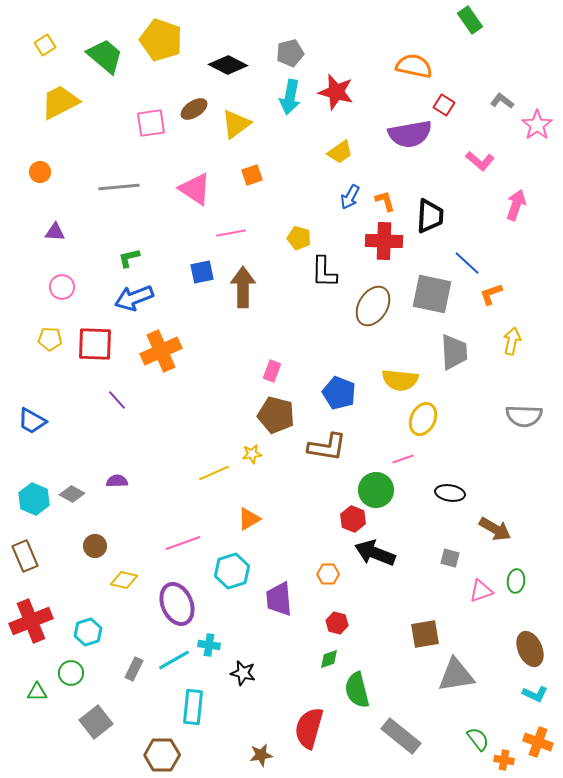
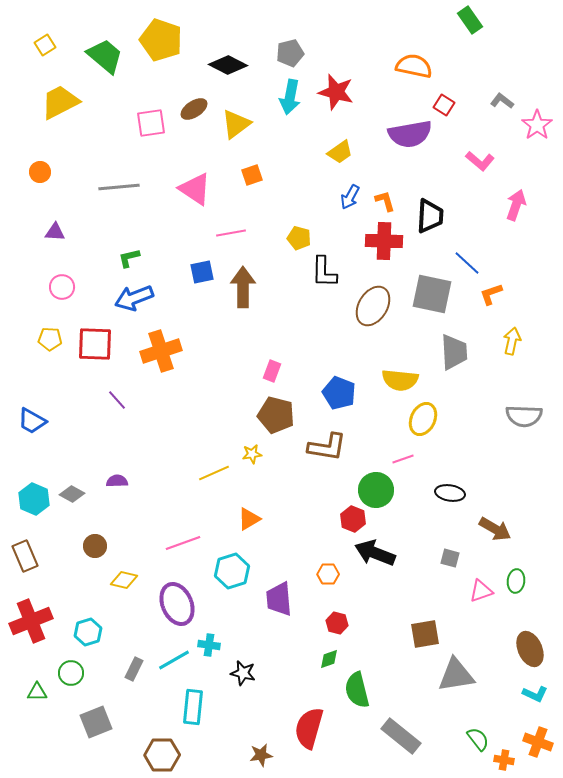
orange cross at (161, 351): rotated 6 degrees clockwise
gray square at (96, 722): rotated 16 degrees clockwise
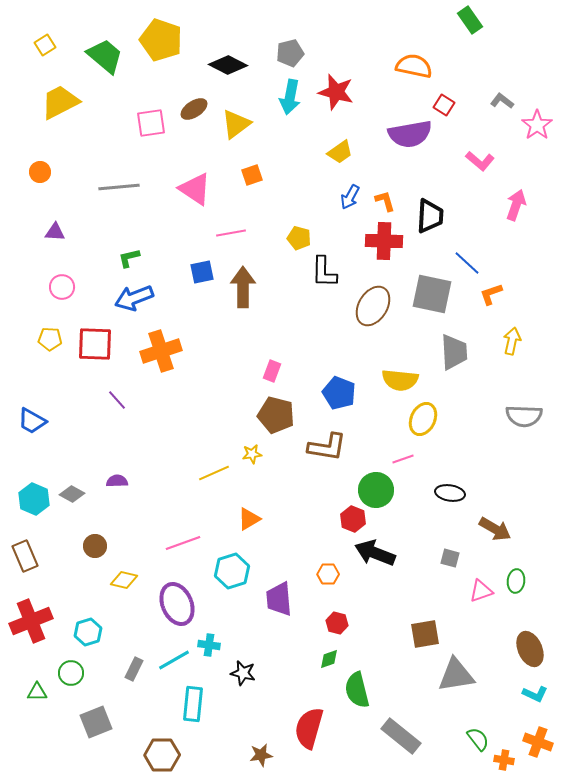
cyan rectangle at (193, 707): moved 3 px up
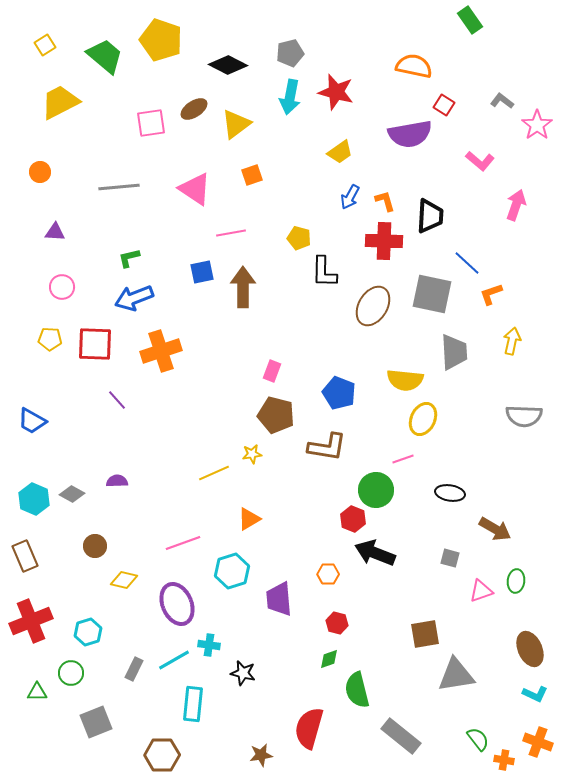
yellow semicircle at (400, 380): moved 5 px right
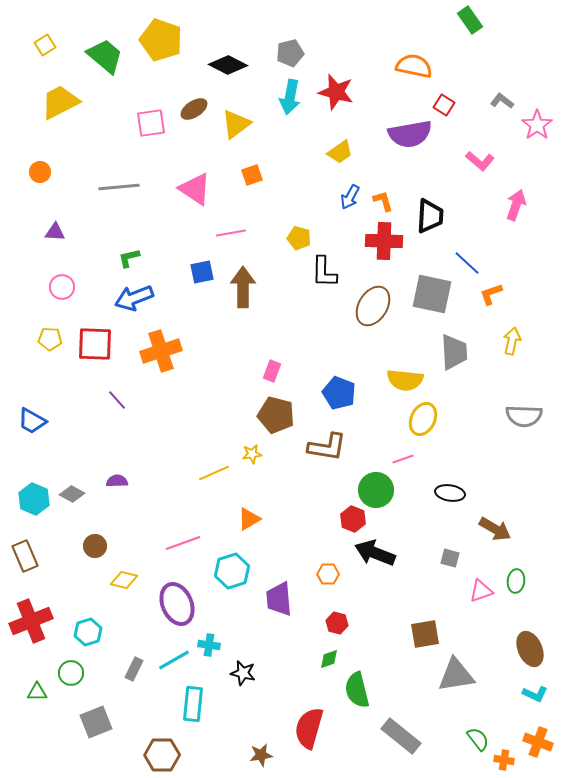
orange L-shape at (385, 201): moved 2 px left
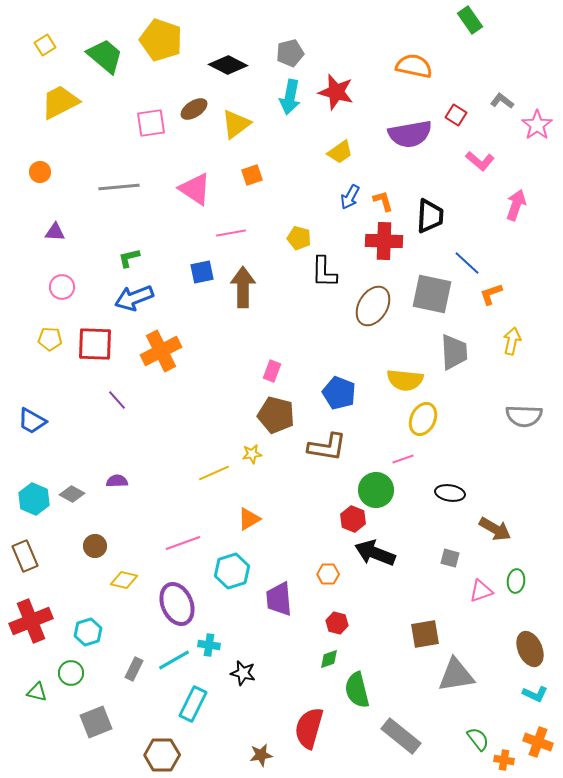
red square at (444, 105): moved 12 px right, 10 px down
orange cross at (161, 351): rotated 9 degrees counterclockwise
green triangle at (37, 692): rotated 15 degrees clockwise
cyan rectangle at (193, 704): rotated 20 degrees clockwise
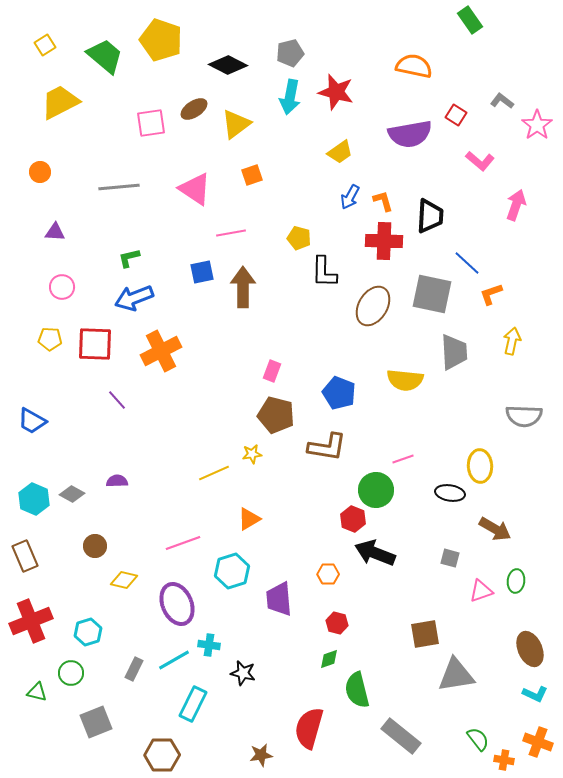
yellow ellipse at (423, 419): moved 57 px right, 47 px down; rotated 28 degrees counterclockwise
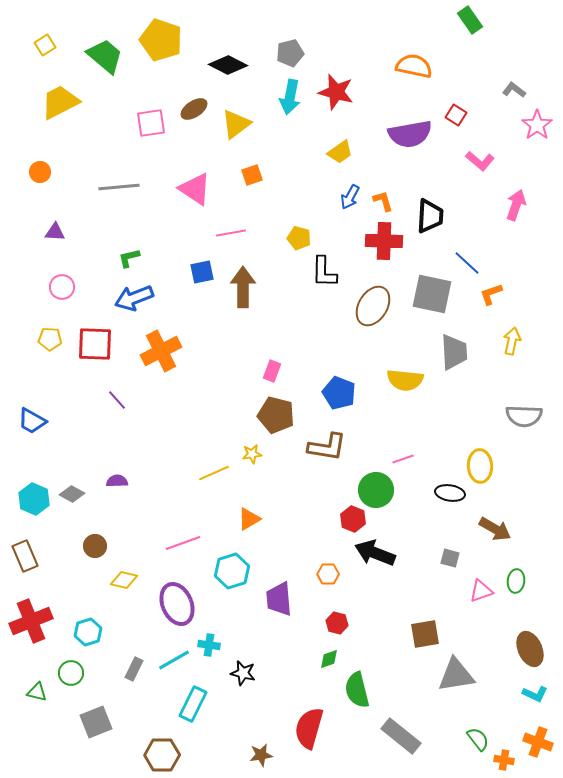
gray L-shape at (502, 101): moved 12 px right, 11 px up
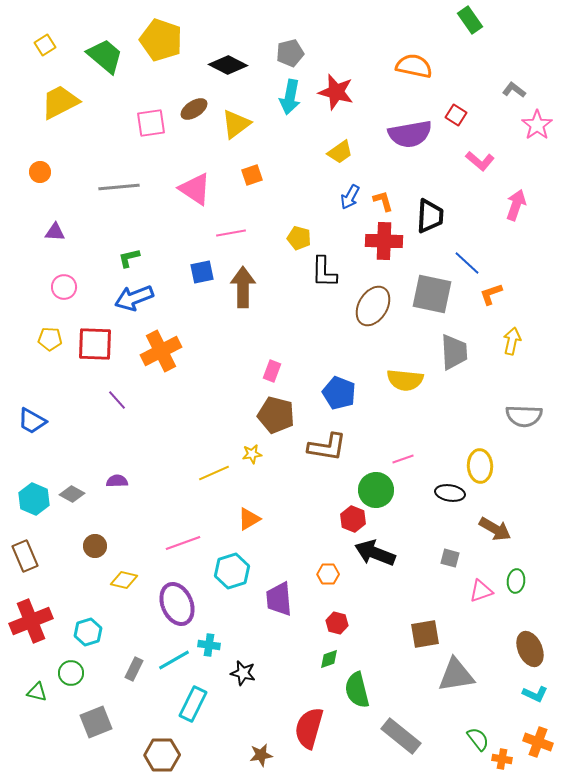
pink circle at (62, 287): moved 2 px right
orange cross at (504, 760): moved 2 px left, 1 px up
